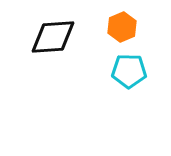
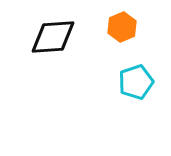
cyan pentagon: moved 7 px right, 11 px down; rotated 20 degrees counterclockwise
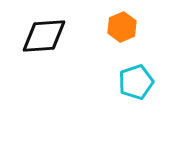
black diamond: moved 9 px left, 1 px up
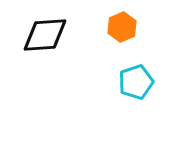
black diamond: moved 1 px right, 1 px up
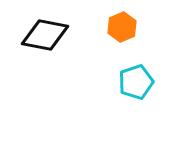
black diamond: rotated 15 degrees clockwise
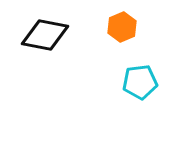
cyan pentagon: moved 4 px right; rotated 12 degrees clockwise
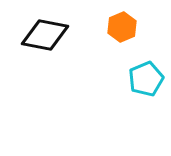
cyan pentagon: moved 6 px right, 3 px up; rotated 16 degrees counterclockwise
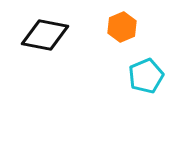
cyan pentagon: moved 3 px up
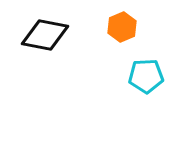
cyan pentagon: rotated 20 degrees clockwise
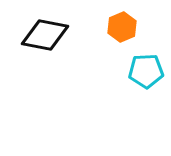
cyan pentagon: moved 5 px up
